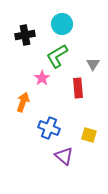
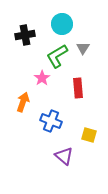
gray triangle: moved 10 px left, 16 px up
blue cross: moved 2 px right, 7 px up
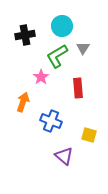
cyan circle: moved 2 px down
pink star: moved 1 px left, 1 px up
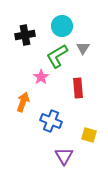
purple triangle: rotated 18 degrees clockwise
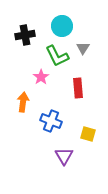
green L-shape: rotated 85 degrees counterclockwise
orange arrow: rotated 12 degrees counterclockwise
yellow square: moved 1 px left, 1 px up
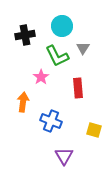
yellow square: moved 6 px right, 4 px up
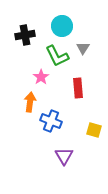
orange arrow: moved 7 px right
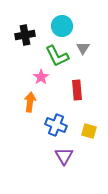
red rectangle: moved 1 px left, 2 px down
blue cross: moved 5 px right, 4 px down
yellow square: moved 5 px left, 1 px down
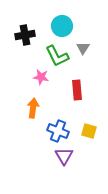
pink star: rotated 28 degrees counterclockwise
orange arrow: moved 3 px right, 6 px down
blue cross: moved 2 px right, 6 px down
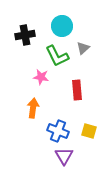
gray triangle: rotated 16 degrees clockwise
